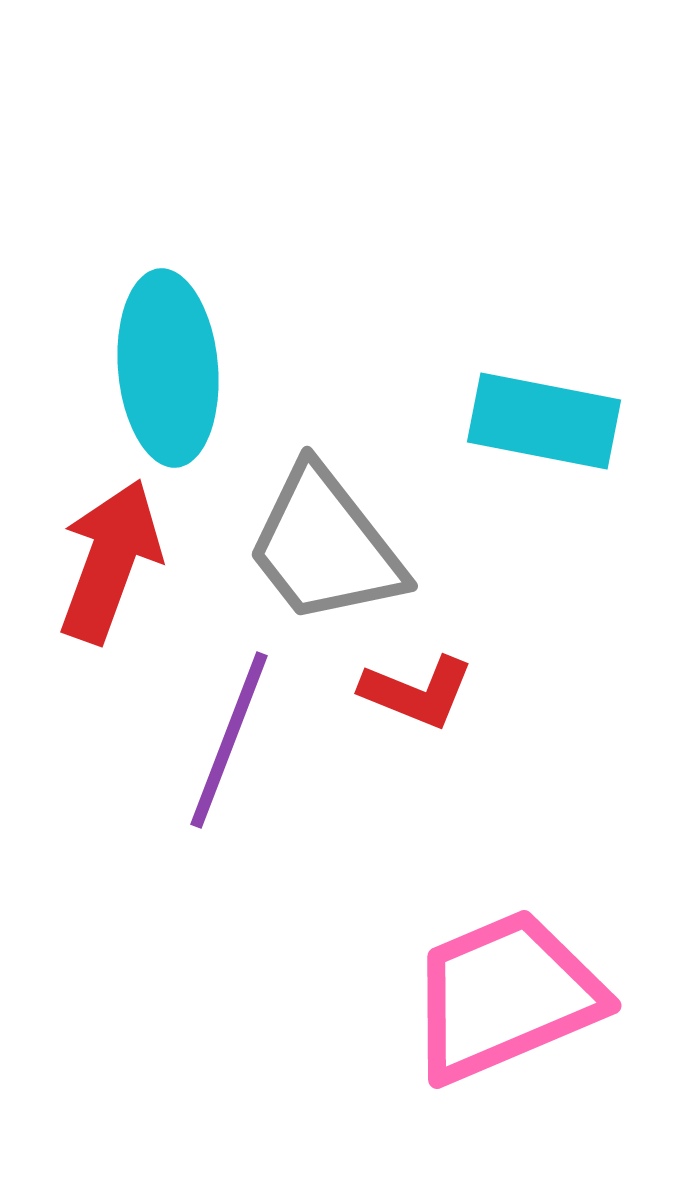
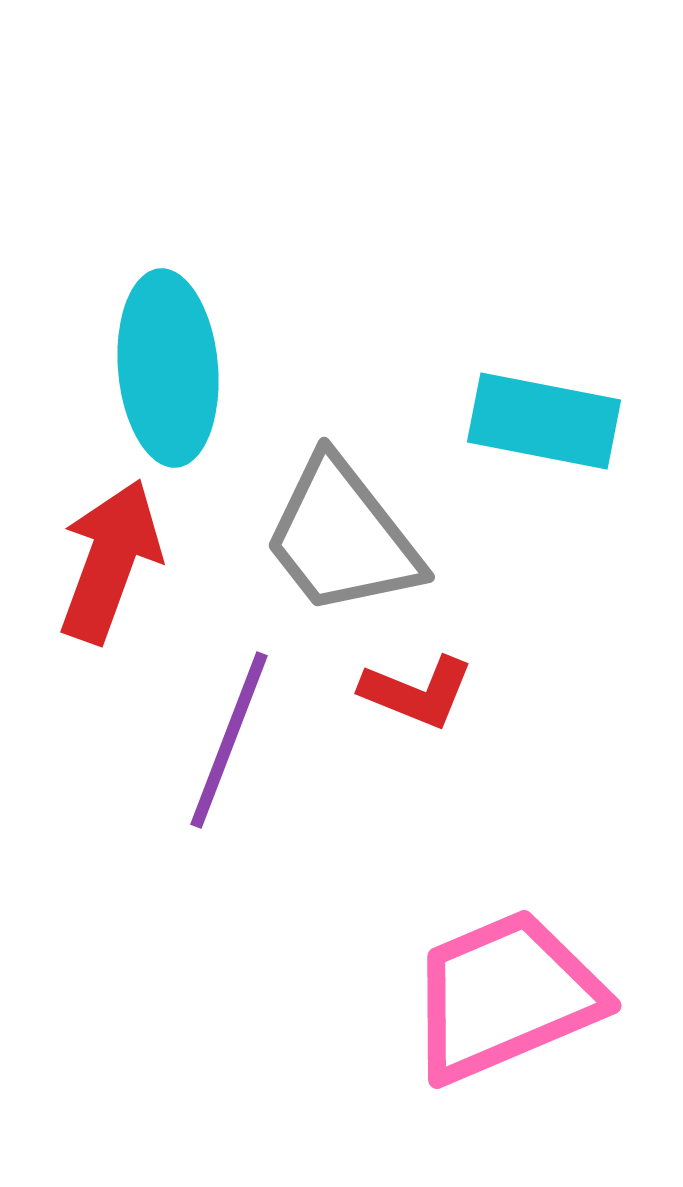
gray trapezoid: moved 17 px right, 9 px up
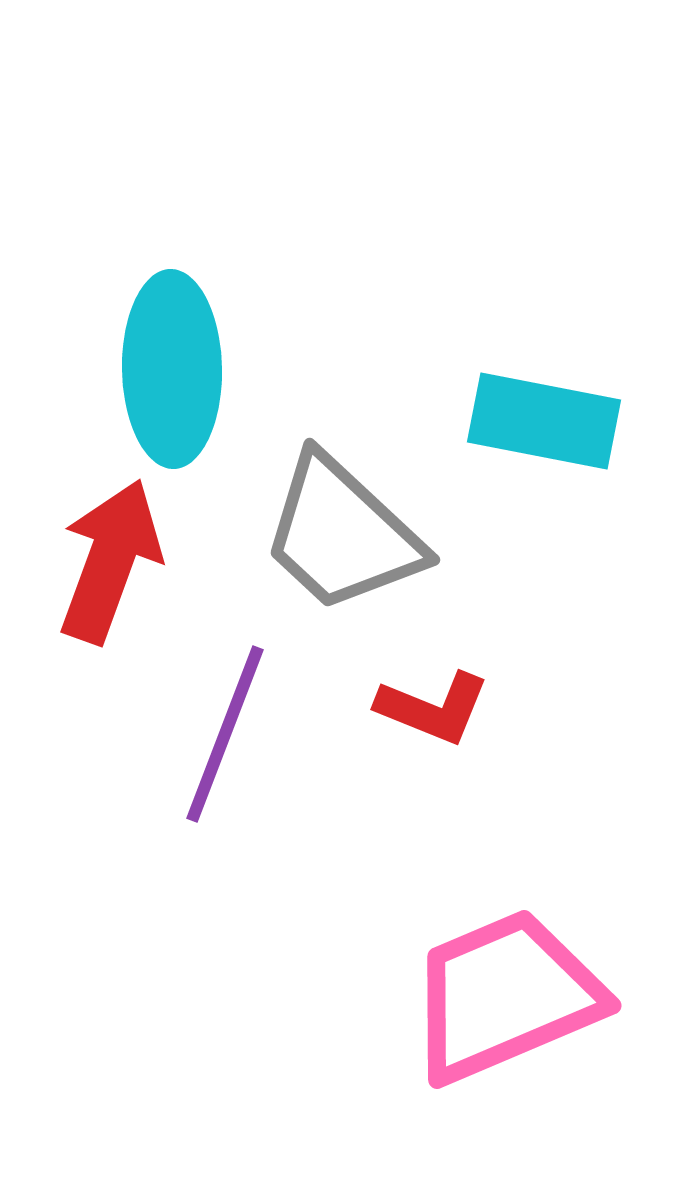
cyan ellipse: moved 4 px right, 1 px down; rotated 4 degrees clockwise
gray trapezoid: moved 3 px up; rotated 9 degrees counterclockwise
red L-shape: moved 16 px right, 16 px down
purple line: moved 4 px left, 6 px up
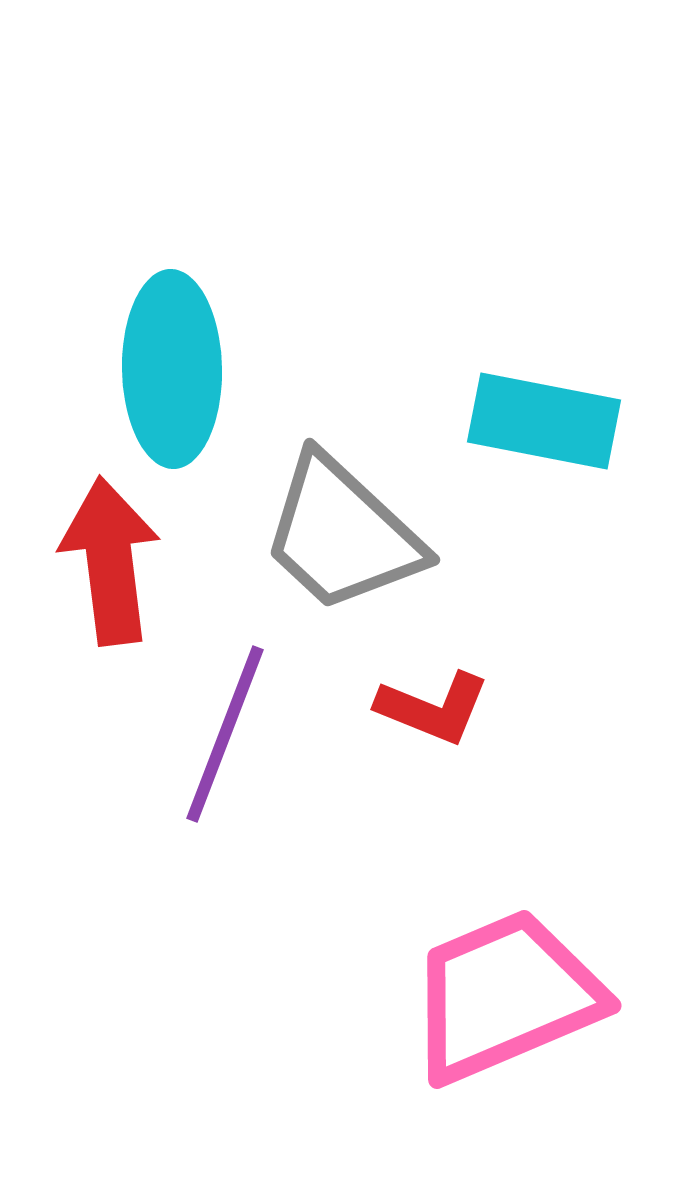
red arrow: rotated 27 degrees counterclockwise
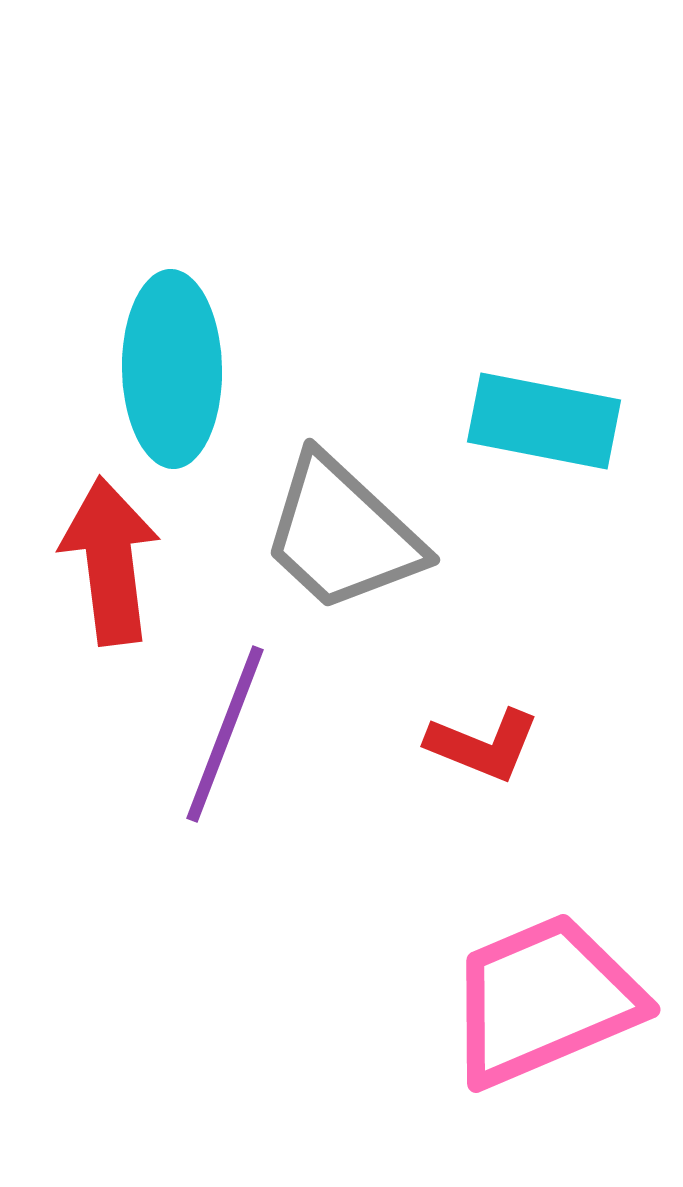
red L-shape: moved 50 px right, 37 px down
pink trapezoid: moved 39 px right, 4 px down
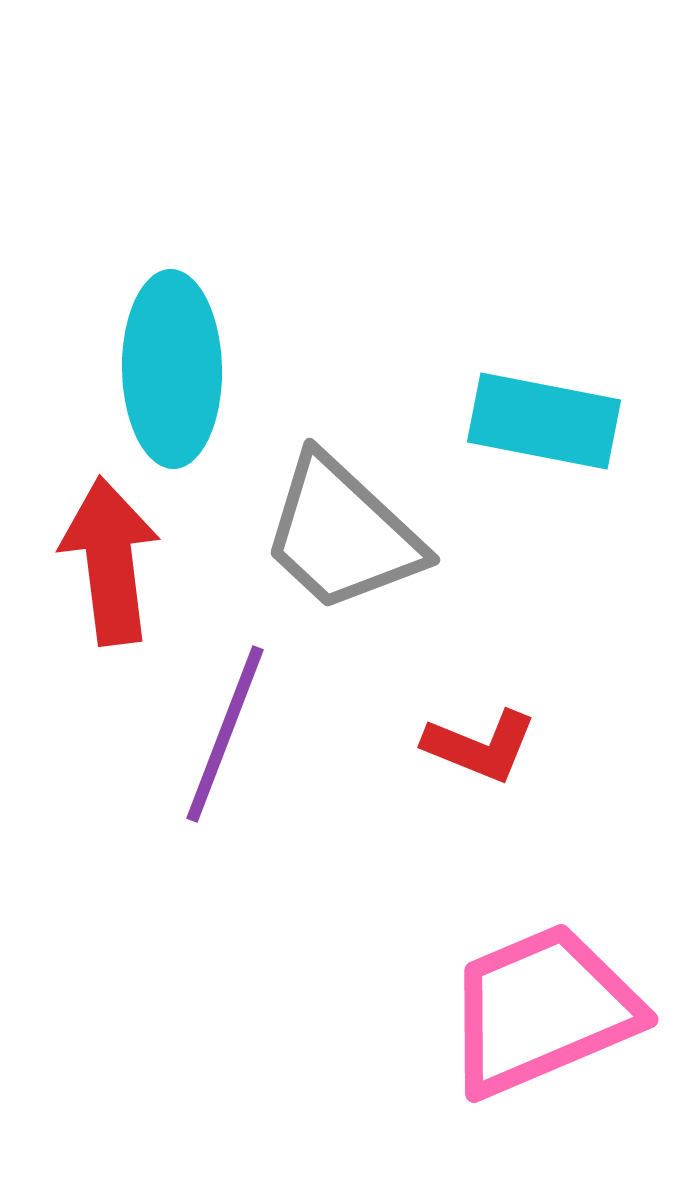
red L-shape: moved 3 px left, 1 px down
pink trapezoid: moved 2 px left, 10 px down
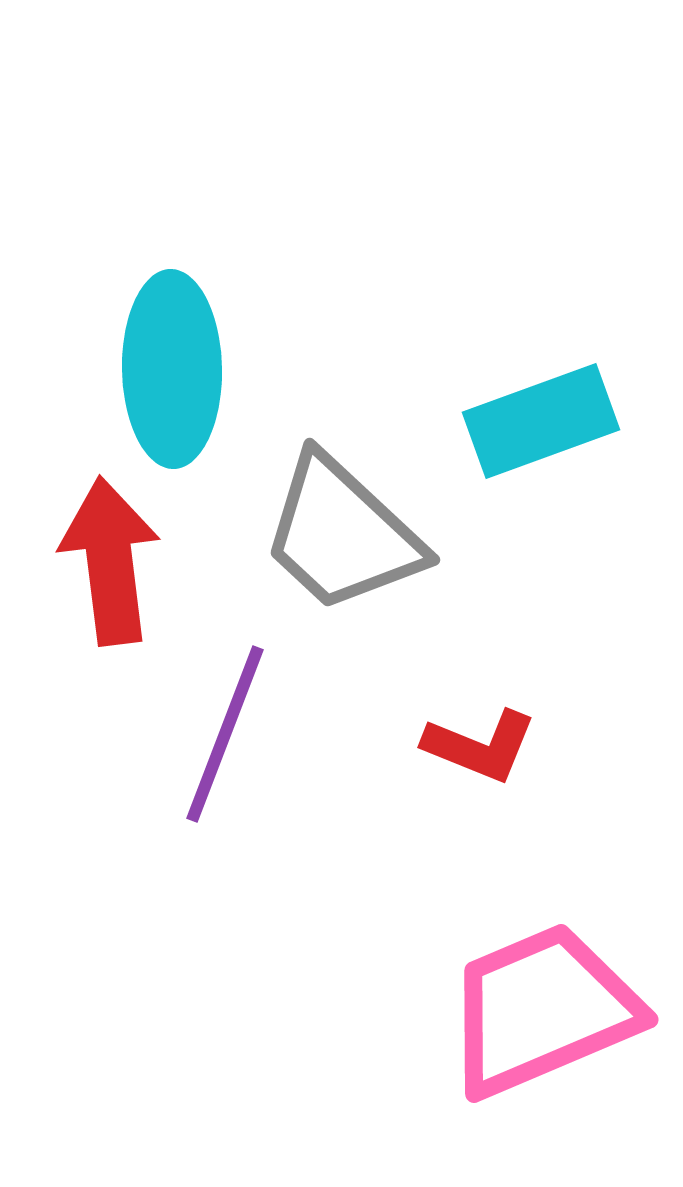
cyan rectangle: moved 3 px left; rotated 31 degrees counterclockwise
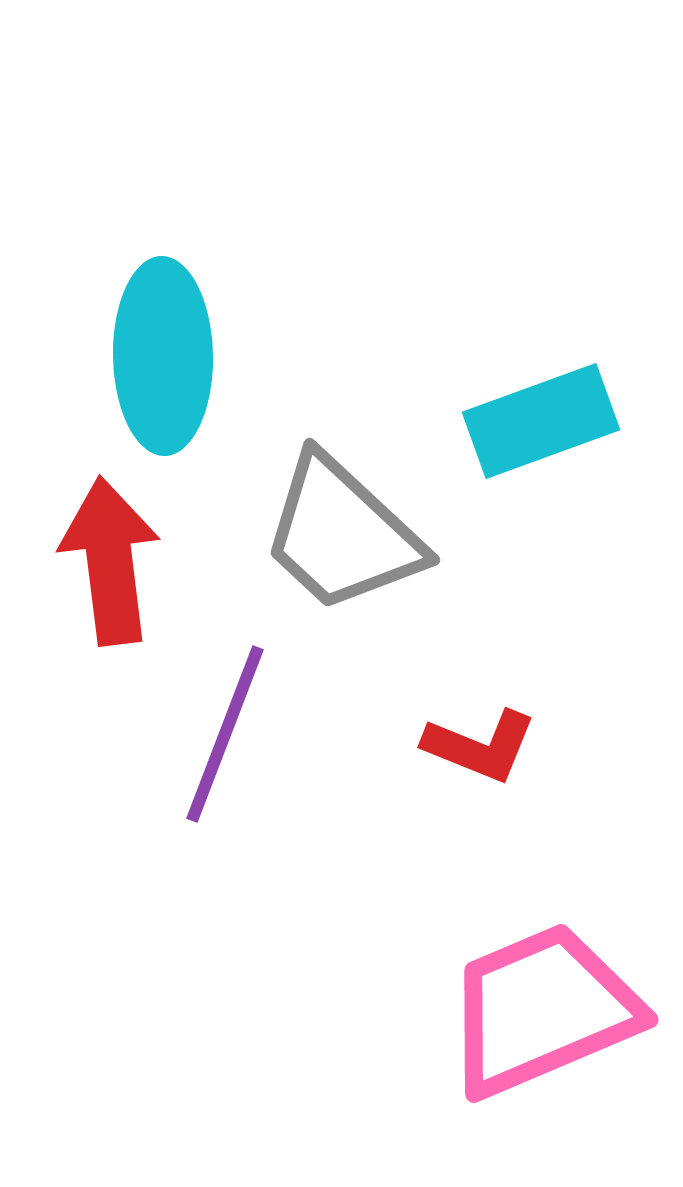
cyan ellipse: moved 9 px left, 13 px up
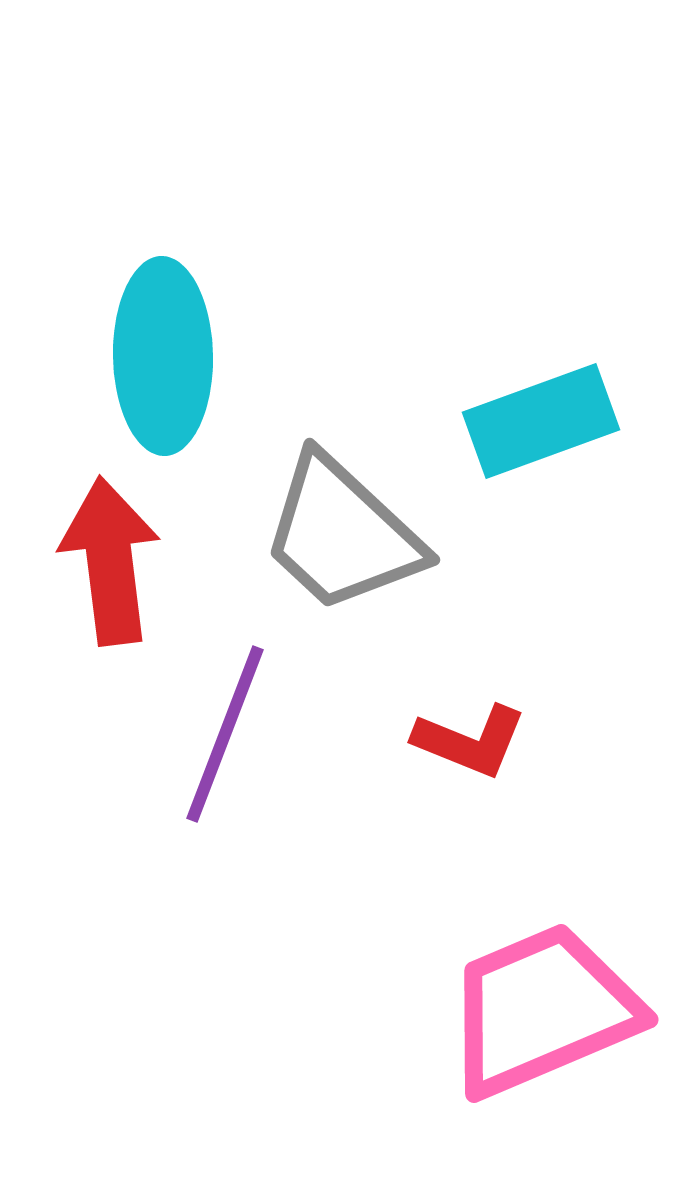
red L-shape: moved 10 px left, 5 px up
